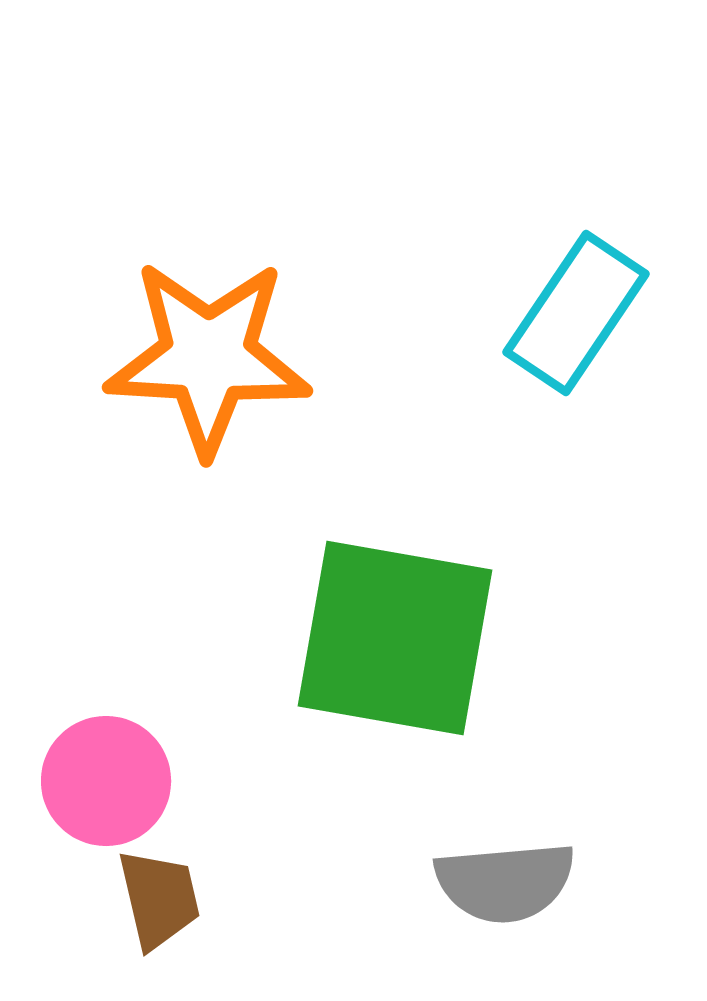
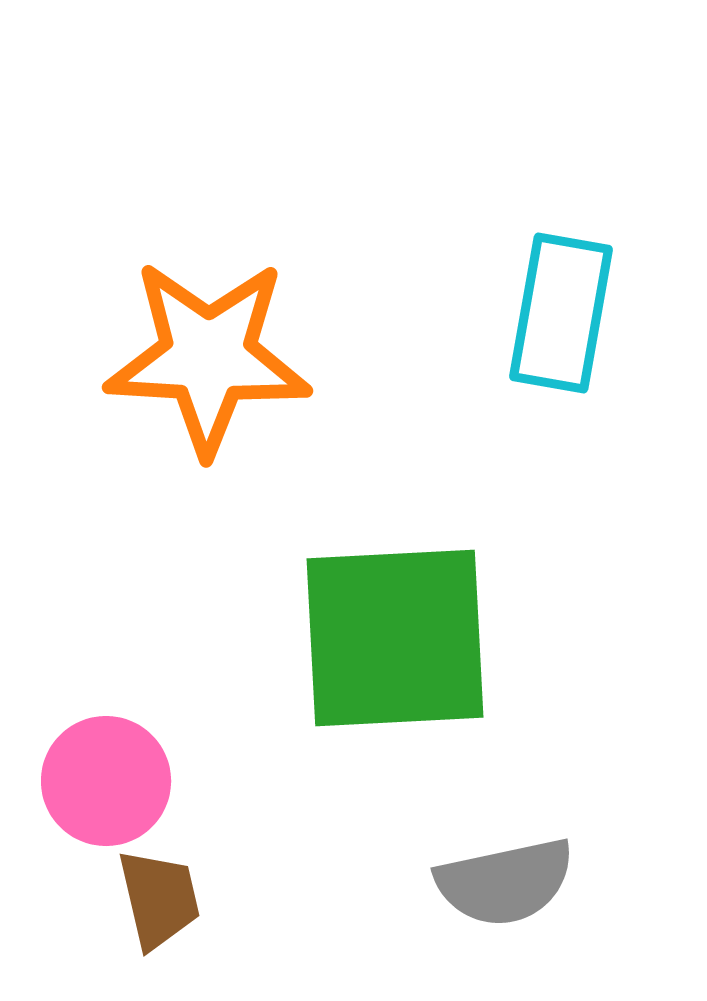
cyan rectangle: moved 15 px left; rotated 24 degrees counterclockwise
green square: rotated 13 degrees counterclockwise
gray semicircle: rotated 7 degrees counterclockwise
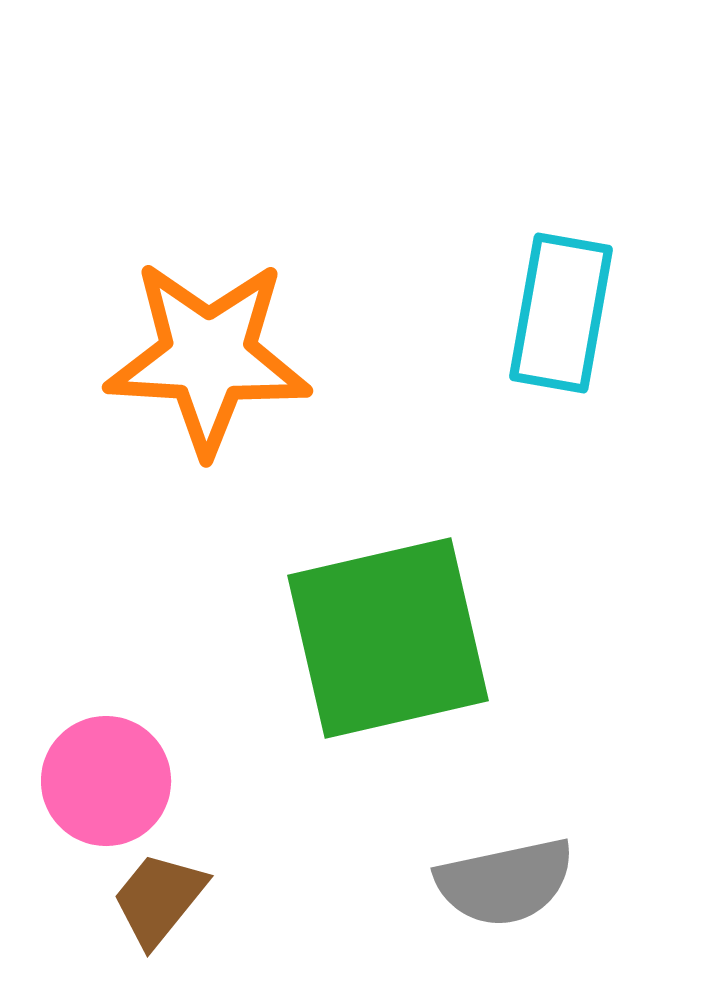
green square: moved 7 px left; rotated 10 degrees counterclockwise
brown trapezoid: rotated 128 degrees counterclockwise
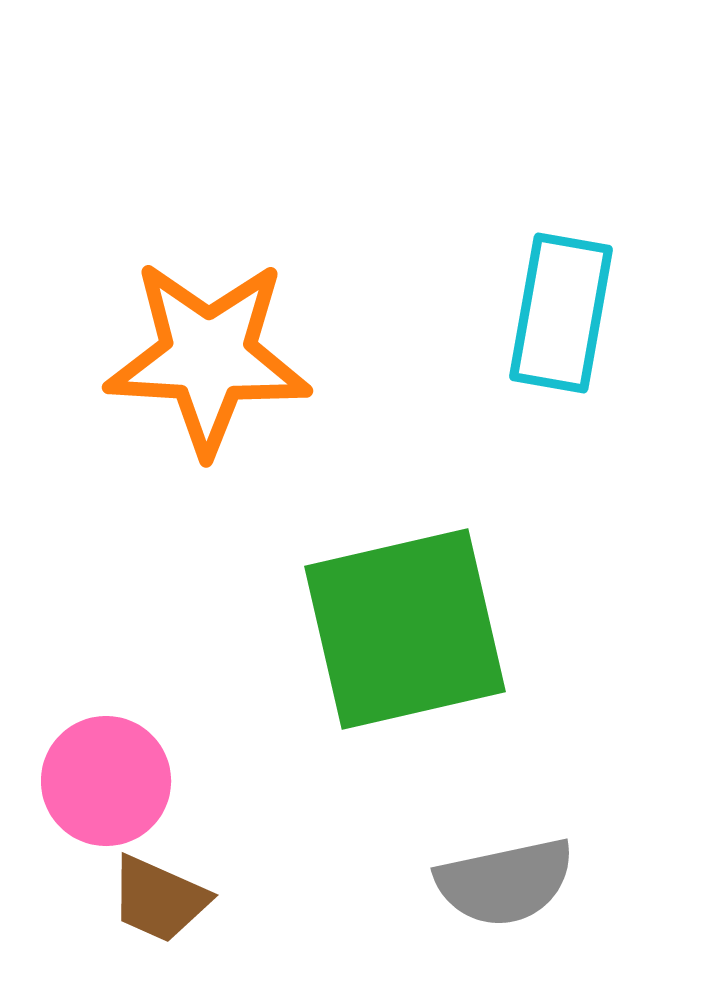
green square: moved 17 px right, 9 px up
brown trapezoid: rotated 105 degrees counterclockwise
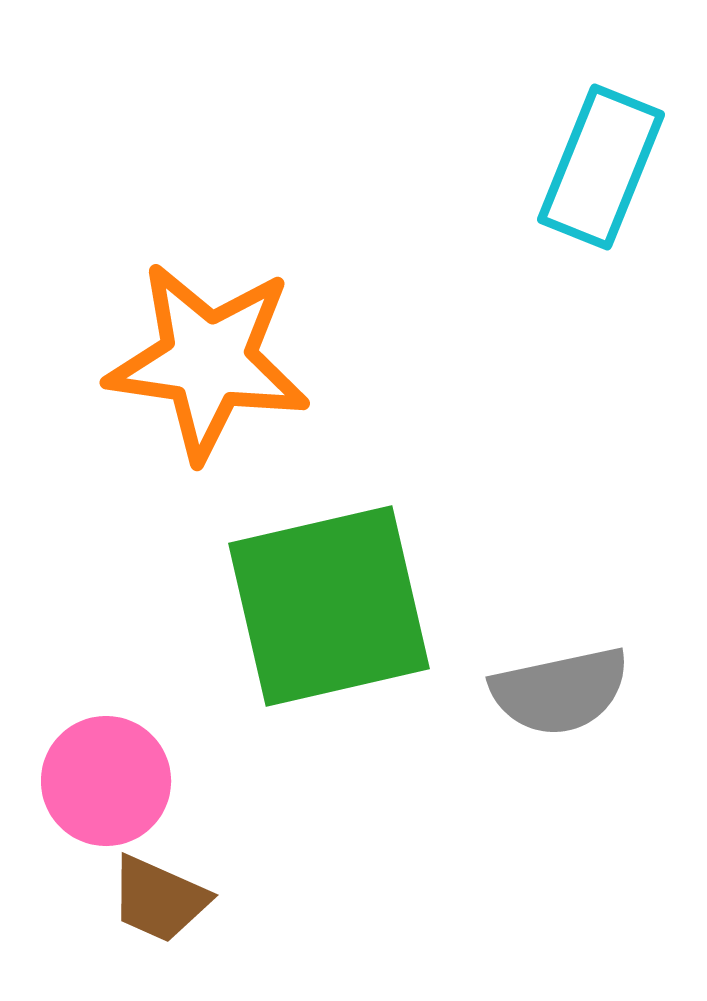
cyan rectangle: moved 40 px right, 146 px up; rotated 12 degrees clockwise
orange star: moved 4 px down; rotated 5 degrees clockwise
green square: moved 76 px left, 23 px up
gray semicircle: moved 55 px right, 191 px up
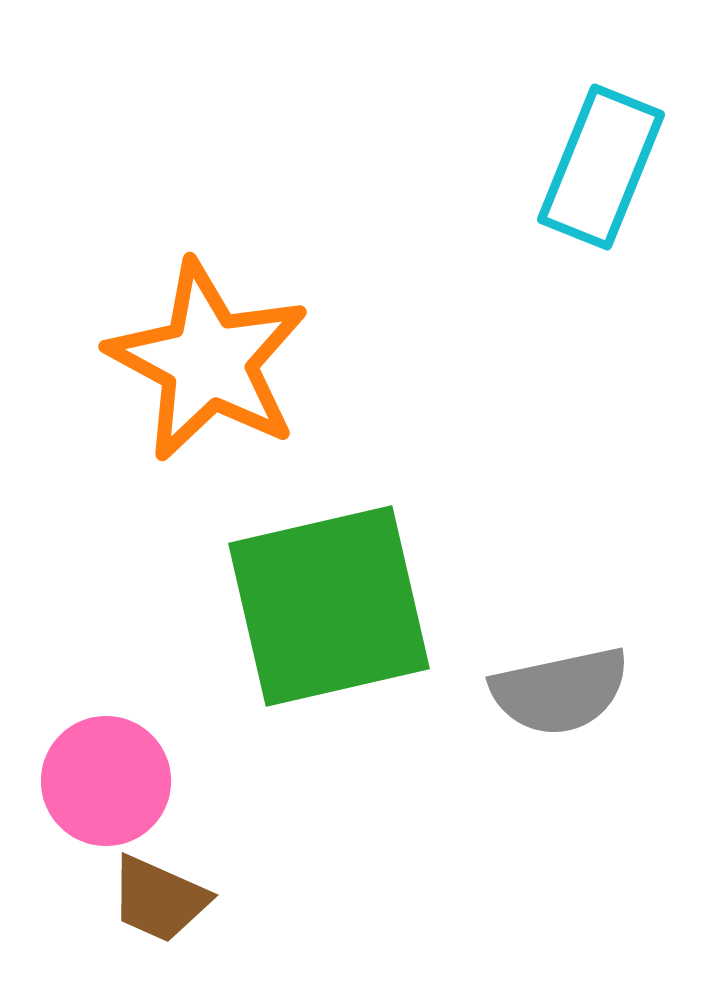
orange star: rotated 20 degrees clockwise
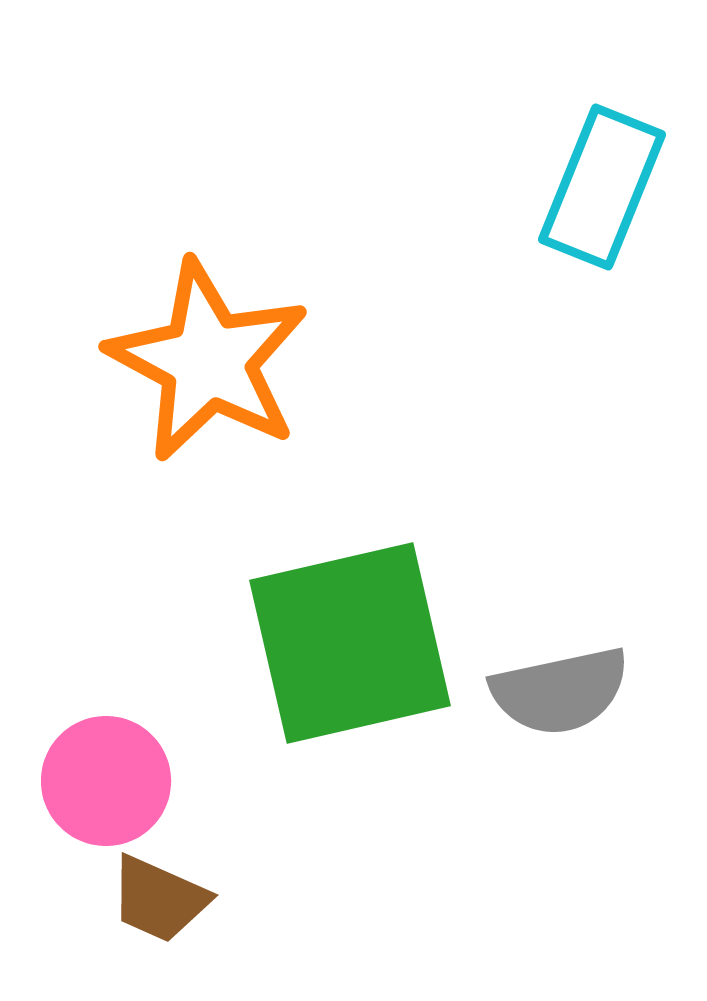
cyan rectangle: moved 1 px right, 20 px down
green square: moved 21 px right, 37 px down
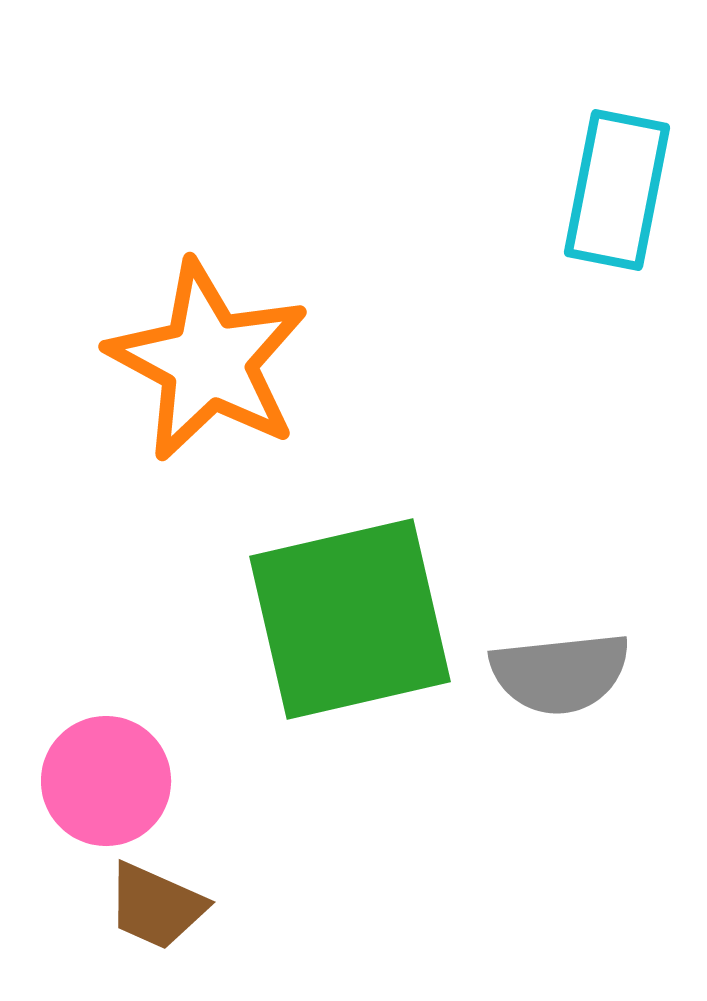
cyan rectangle: moved 15 px right, 3 px down; rotated 11 degrees counterclockwise
green square: moved 24 px up
gray semicircle: moved 18 px up; rotated 6 degrees clockwise
brown trapezoid: moved 3 px left, 7 px down
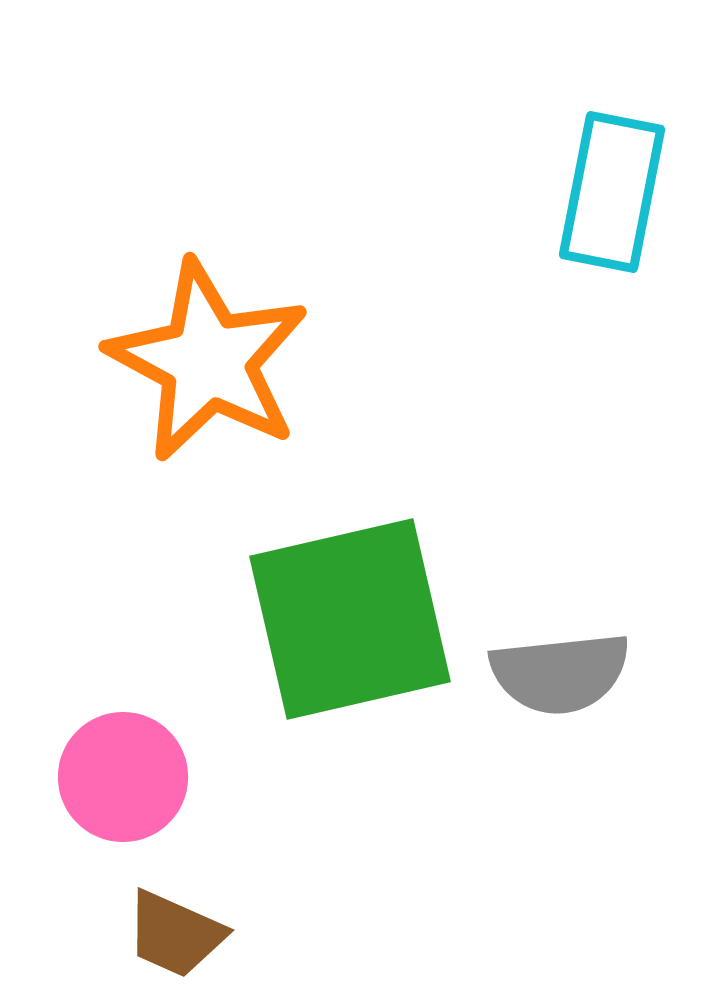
cyan rectangle: moved 5 px left, 2 px down
pink circle: moved 17 px right, 4 px up
brown trapezoid: moved 19 px right, 28 px down
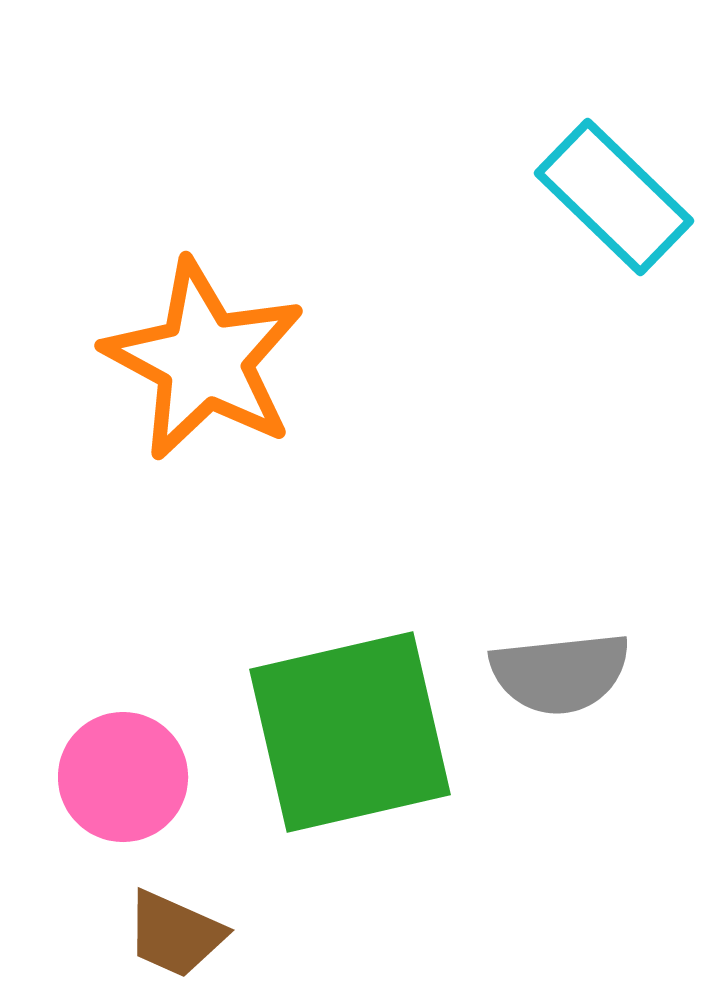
cyan rectangle: moved 2 px right, 5 px down; rotated 57 degrees counterclockwise
orange star: moved 4 px left, 1 px up
green square: moved 113 px down
